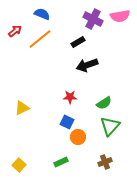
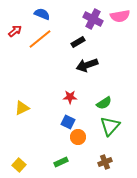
blue square: moved 1 px right
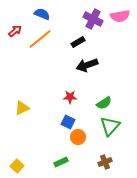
yellow square: moved 2 px left, 1 px down
